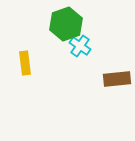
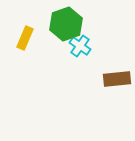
yellow rectangle: moved 25 px up; rotated 30 degrees clockwise
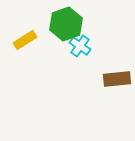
yellow rectangle: moved 2 px down; rotated 35 degrees clockwise
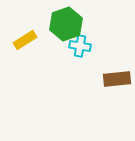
cyan cross: rotated 25 degrees counterclockwise
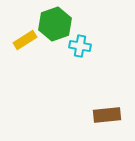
green hexagon: moved 11 px left
brown rectangle: moved 10 px left, 36 px down
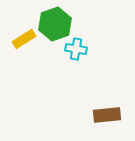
yellow rectangle: moved 1 px left, 1 px up
cyan cross: moved 4 px left, 3 px down
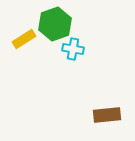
cyan cross: moved 3 px left
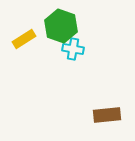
green hexagon: moved 6 px right, 2 px down; rotated 20 degrees counterclockwise
